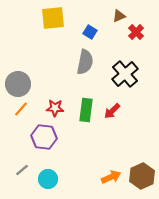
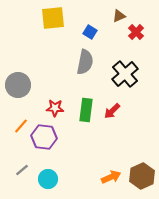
gray circle: moved 1 px down
orange line: moved 17 px down
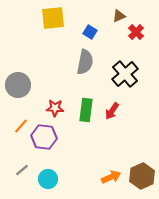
red arrow: rotated 12 degrees counterclockwise
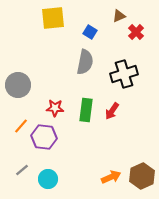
black cross: moved 1 px left; rotated 24 degrees clockwise
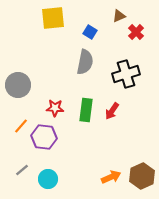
black cross: moved 2 px right
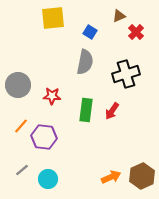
red star: moved 3 px left, 12 px up
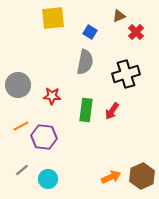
orange line: rotated 21 degrees clockwise
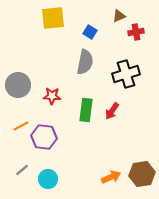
red cross: rotated 35 degrees clockwise
brown hexagon: moved 2 px up; rotated 15 degrees clockwise
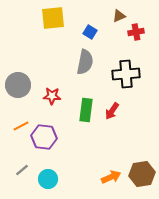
black cross: rotated 12 degrees clockwise
